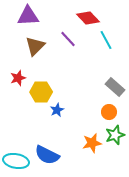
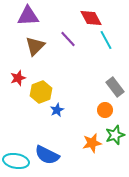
red diamond: moved 3 px right; rotated 15 degrees clockwise
gray rectangle: rotated 12 degrees clockwise
yellow hexagon: rotated 20 degrees counterclockwise
orange circle: moved 4 px left, 2 px up
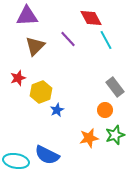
purple triangle: moved 1 px left
orange star: moved 3 px left, 5 px up
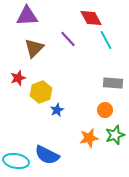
brown triangle: moved 1 px left, 2 px down
gray rectangle: moved 2 px left, 4 px up; rotated 48 degrees counterclockwise
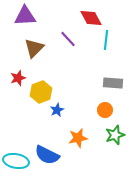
purple triangle: moved 2 px left
cyan line: rotated 36 degrees clockwise
orange star: moved 11 px left
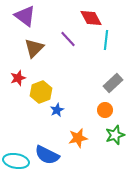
purple triangle: rotated 40 degrees clockwise
gray rectangle: rotated 48 degrees counterclockwise
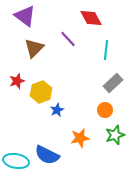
cyan line: moved 10 px down
red star: moved 1 px left, 3 px down
orange star: moved 2 px right
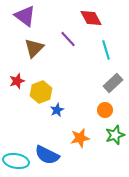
cyan line: rotated 24 degrees counterclockwise
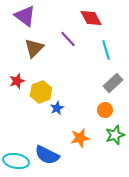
blue star: moved 2 px up
